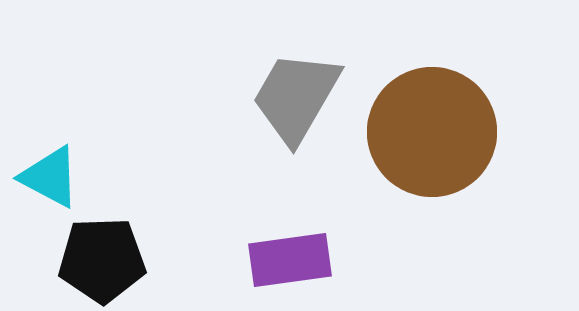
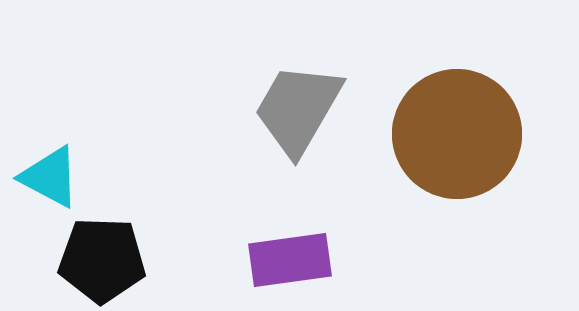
gray trapezoid: moved 2 px right, 12 px down
brown circle: moved 25 px right, 2 px down
black pentagon: rotated 4 degrees clockwise
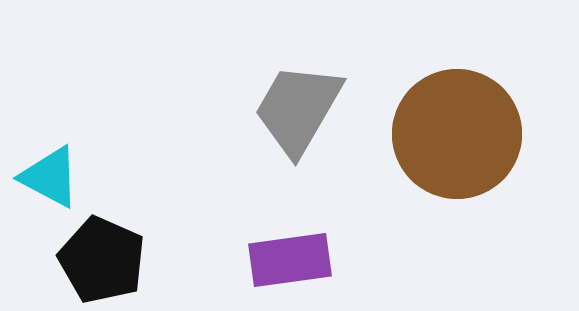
black pentagon: rotated 22 degrees clockwise
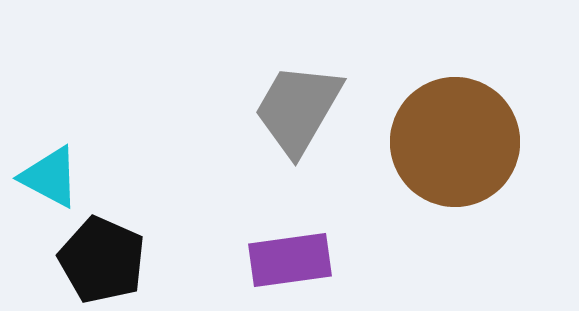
brown circle: moved 2 px left, 8 px down
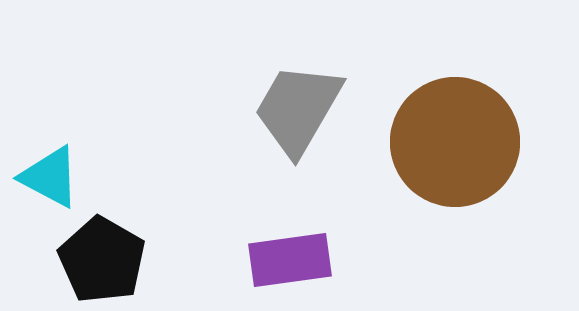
black pentagon: rotated 6 degrees clockwise
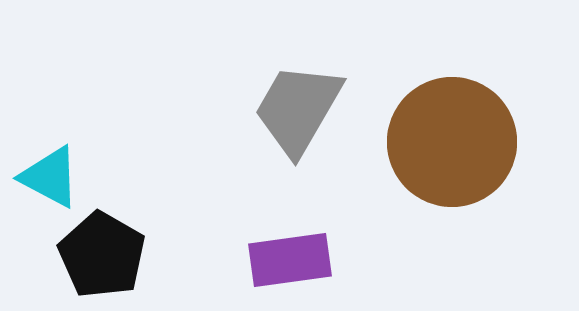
brown circle: moved 3 px left
black pentagon: moved 5 px up
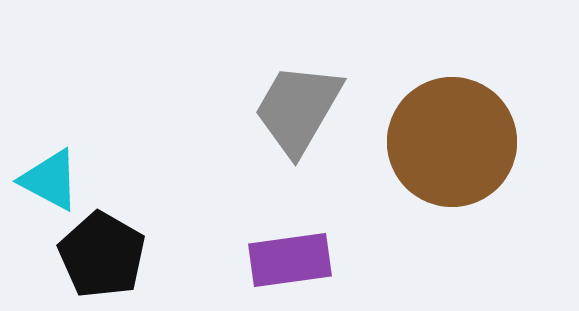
cyan triangle: moved 3 px down
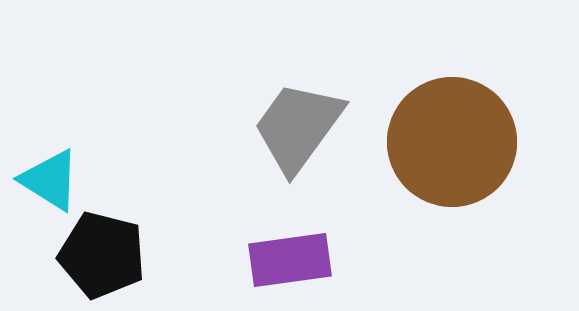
gray trapezoid: moved 18 px down; rotated 6 degrees clockwise
cyan triangle: rotated 4 degrees clockwise
black pentagon: rotated 16 degrees counterclockwise
